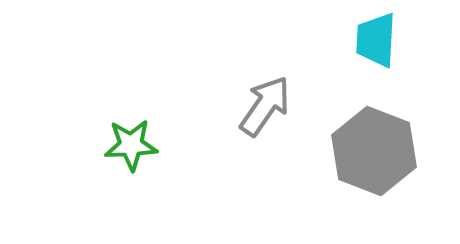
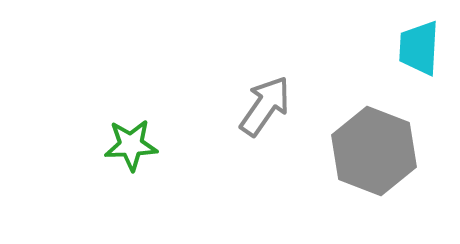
cyan trapezoid: moved 43 px right, 8 px down
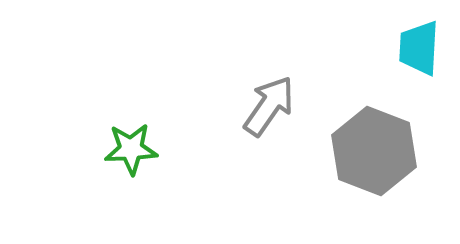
gray arrow: moved 4 px right
green star: moved 4 px down
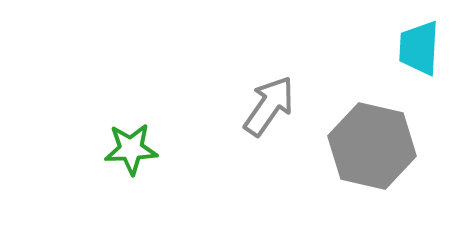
gray hexagon: moved 2 px left, 5 px up; rotated 8 degrees counterclockwise
